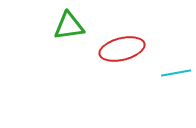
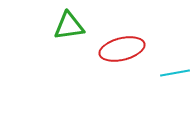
cyan line: moved 1 px left
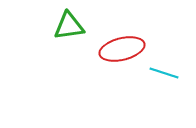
cyan line: moved 11 px left; rotated 28 degrees clockwise
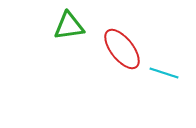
red ellipse: rotated 66 degrees clockwise
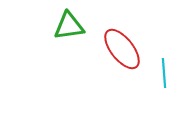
cyan line: rotated 68 degrees clockwise
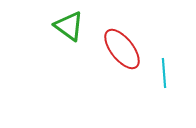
green triangle: rotated 44 degrees clockwise
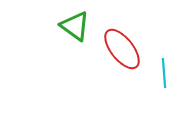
green triangle: moved 6 px right
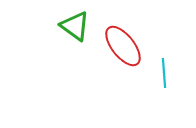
red ellipse: moved 1 px right, 3 px up
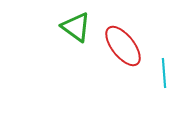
green triangle: moved 1 px right, 1 px down
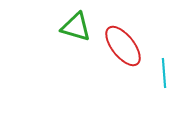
green triangle: rotated 20 degrees counterclockwise
